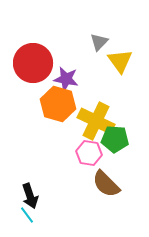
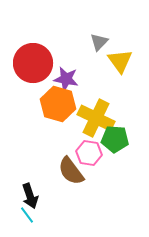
yellow cross: moved 3 px up
brown semicircle: moved 35 px left, 13 px up; rotated 8 degrees clockwise
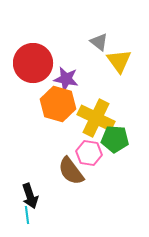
gray triangle: rotated 36 degrees counterclockwise
yellow triangle: moved 1 px left
cyan line: rotated 30 degrees clockwise
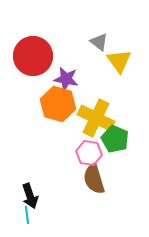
red circle: moved 7 px up
green pentagon: rotated 20 degrees clockwise
brown semicircle: moved 23 px right, 8 px down; rotated 20 degrees clockwise
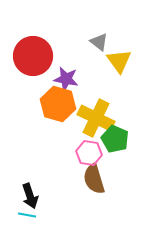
cyan line: rotated 72 degrees counterclockwise
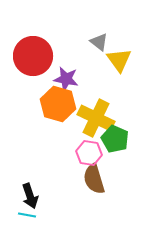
yellow triangle: moved 1 px up
